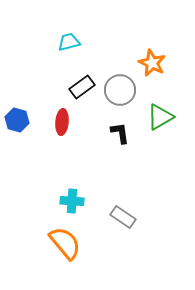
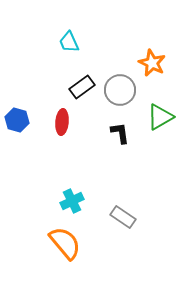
cyan trapezoid: rotated 100 degrees counterclockwise
cyan cross: rotated 30 degrees counterclockwise
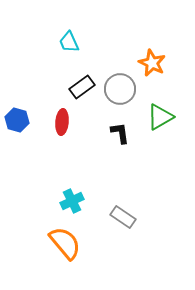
gray circle: moved 1 px up
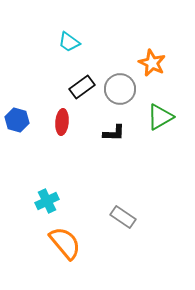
cyan trapezoid: rotated 30 degrees counterclockwise
black L-shape: moved 6 px left; rotated 100 degrees clockwise
cyan cross: moved 25 px left
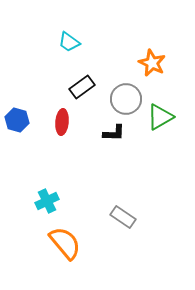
gray circle: moved 6 px right, 10 px down
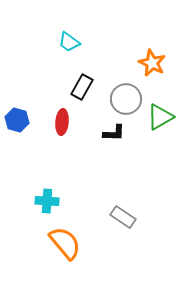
black rectangle: rotated 25 degrees counterclockwise
cyan cross: rotated 30 degrees clockwise
